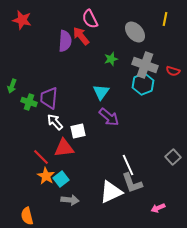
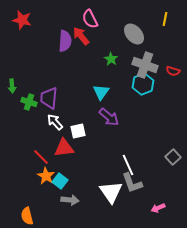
gray ellipse: moved 1 px left, 2 px down
green star: rotated 24 degrees counterclockwise
green arrow: rotated 24 degrees counterclockwise
cyan square: moved 1 px left, 2 px down; rotated 14 degrees counterclockwise
white triangle: rotated 40 degrees counterclockwise
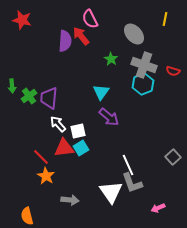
gray cross: moved 1 px left
green cross: moved 6 px up; rotated 35 degrees clockwise
white arrow: moved 3 px right, 2 px down
cyan square: moved 21 px right, 33 px up; rotated 21 degrees clockwise
